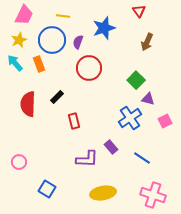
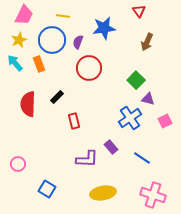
blue star: rotated 10 degrees clockwise
pink circle: moved 1 px left, 2 px down
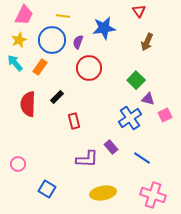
orange rectangle: moved 1 px right, 3 px down; rotated 56 degrees clockwise
pink square: moved 6 px up
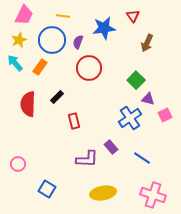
red triangle: moved 6 px left, 5 px down
brown arrow: moved 1 px down
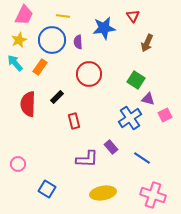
purple semicircle: rotated 24 degrees counterclockwise
red circle: moved 6 px down
green square: rotated 12 degrees counterclockwise
